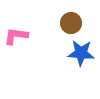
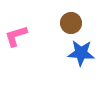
pink L-shape: rotated 25 degrees counterclockwise
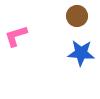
brown circle: moved 6 px right, 7 px up
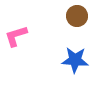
blue star: moved 6 px left, 7 px down
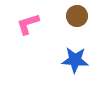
pink L-shape: moved 12 px right, 12 px up
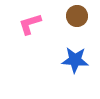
pink L-shape: moved 2 px right
